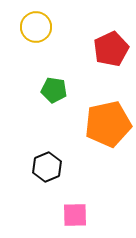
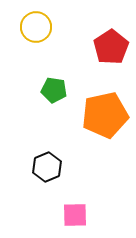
red pentagon: moved 2 px up; rotated 8 degrees counterclockwise
orange pentagon: moved 3 px left, 9 px up
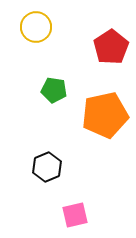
pink square: rotated 12 degrees counterclockwise
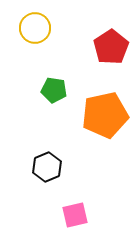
yellow circle: moved 1 px left, 1 px down
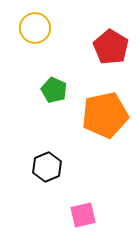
red pentagon: rotated 8 degrees counterclockwise
green pentagon: rotated 15 degrees clockwise
pink square: moved 8 px right
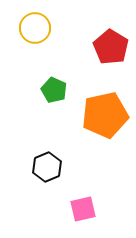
pink square: moved 6 px up
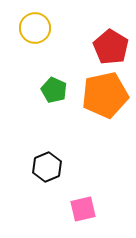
orange pentagon: moved 20 px up
